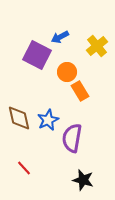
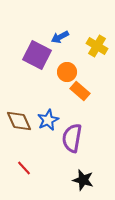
yellow cross: rotated 20 degrees counterclockwise
orange rectangle: rotated 18 degrees counterclockwise
brown diamond: moved 3 px down; rotated 12 degrees counterclockwise
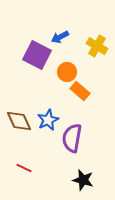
red line: rotated 21 degrees counterclockwise
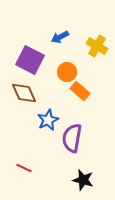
purple square: moved 7 px left, 5 px down
brown diamond: moved 5 px right, 28 px up
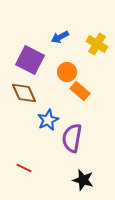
yellow cross: moved 2 px up
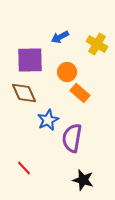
purple square: rotated 28 degrees counterclockwise
orange rectangle: moved 2 px down
red line: rotated 21 degrees clockwise
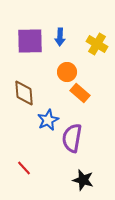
blue arrow: rotated 60 degrees counterclockwise
purple square: moved 19 px up
brown diamond: rotated 20 degrees clockwise
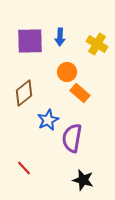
brown diamond: rotated 56 degrees clockwise
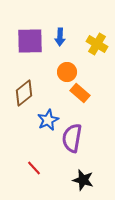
red line: moved 10 px right
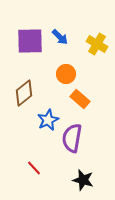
blue arrow: rotated 48 degrees counterclockwise
orange circle: moved 1 px left, 2 px down
orange rectangle: moved 6 px down
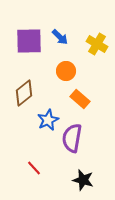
purple square: moved 1 px left
orange circle: moved 3 px up
